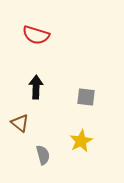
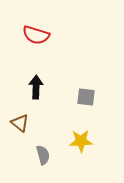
yellow star: rotated 25 degrees clockwise
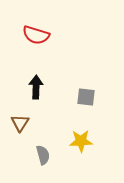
brown triangle: rotated 24 degrees clockwise
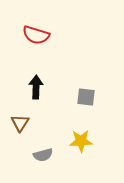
gray semicircle: rotated 90 degrees clockwise
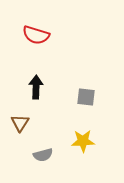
yellow star: moved 2 px right
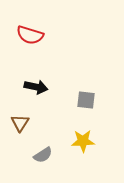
red semicircle: moved 6 px left
black arrow: rotated 100 degrees clockwise
gray square: moved 3 px down
gray semicircle: rotated 18 degrees counterclockwise
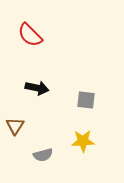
red semicircle: rotated 28 degrees clockwise
black arrow: moved 1 px right, 1 px down
brown triangle: moved 5 px left, 3 px down
gray semicircle: rotated 18 degrees clockwise
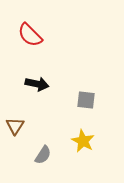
black arrow: moved 4 px up
yellow star: rotated 30 degrees clockwise
gray semicircle: rotated 42 degrees counterclockwise
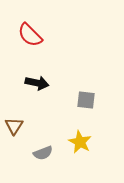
black arrow: moved 1 px up
brown triangle: moved 1 px left
yellow star: moved 3 px left, 1 px down
gray semicircle: moved 2 px up; rotated 36 degrees clockwise
